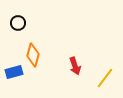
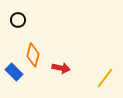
black circle: moved 3 px up
red arrow: moved 14 px left, 2 px down; rotated 60 degrees counterclockwise
blue rectangle: rotated 60 degrees clockwise
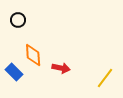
orange diamond: rotated 20 degrees counterclockwise
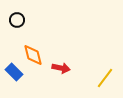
black circle: moved 1 px left
orange diamond: rotated 10 degrees counterclockwise
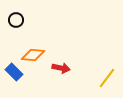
black circle: moved 1 px left
orange diamond: rotated 70 degrees counterclockwise
yellow line: moved 2 px right
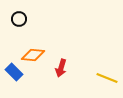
black circle: moved 3 px right, 1 px up
red arrow: rotated 96 degrees clockwise
yellow line: rotated 75 degrees clockwise
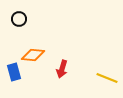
red arrow: moved 1 px right, 1 px down
blue rectangle: rotated 30 degrees clockwise
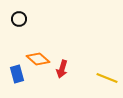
orange diamond: moved 5 px right, 4 px down; rotated 35 degrees clockwise
blue rectangle: moved 3 px right, 2 px down
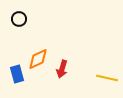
orange diamond: rotated 65 degrees counterclockwise
yellow line: rotated 10 degrees counterclockwise
